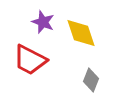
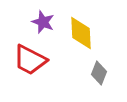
yellow diamond: rotated 16 degrees clockwise
gray diamond: moved 8 px right, 7 px up
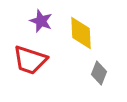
purple star: moved 2 px left, 1 px up
red trapezoid: rotated 9 degrees counterclockwise
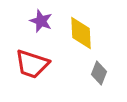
red trapezoid: moved 2 px right, 4 px down
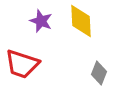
yellow diamond: moved 12 px up
red trapezoid: moved 10 px left
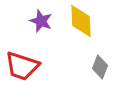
red trapezoid: moved 2 px down
gray diamond: moved 1 px right, 6 px up
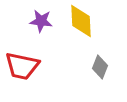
purple star: rotated 15 degrees counterclockwise
red trapezoid: rotated 6 degrees counterclockwise
